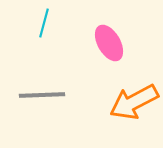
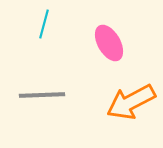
cyan line: moved 1 px down
orange arrow: moved 3 px left
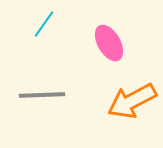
cyan line: rotated 20 degrees clockwise
orange arrow: moved 1 px right, 1 px up
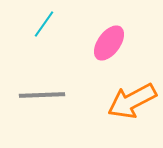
pink ellipse: rotated 66 degrees clockwise
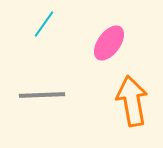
orange arrow: rotated 108 degrees clockwise
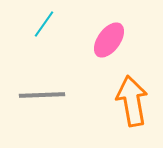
pink ellipse: moved 3 px up
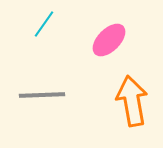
pink ellipse: rotated 9 degrees clockwise
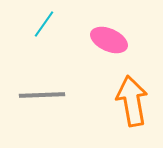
pink ellipse: rotated 69 degrees clockwise
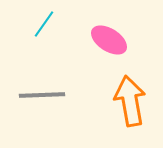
pink ellipse: rotated 9 degrees clockwise
orange arrow: moved 2 px left
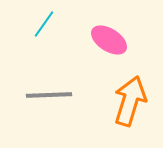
gray line: moved 7 px right
orange arrow: rotated 27 degrees clockwise
